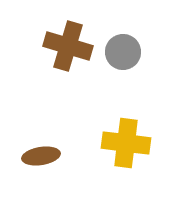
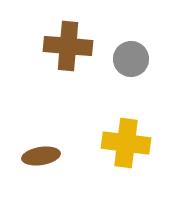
brown cross: rotated 12 degrees counterclockwise
gray circle: moved 8 px right, 7 px down
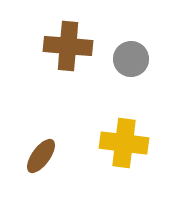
yellow cross: moved 2 px left
brown ellipse: rotated 45 degrees counterclockwise
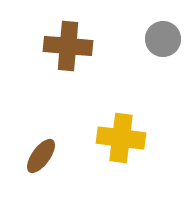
gray circle: moved 32 px right, 20 px up
yellow cross: moved 3 px left, 5 px up
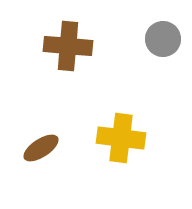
brown ellipse: moved 8 px up; rotated 21 degrees clockwise
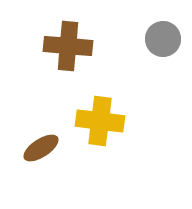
yellow cross: moved 21 px left, 17 px up
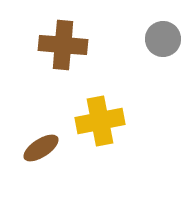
brown cross: moved 5 px left, 1 px up
yellow cross: rotated 18 degrees counterclockwise
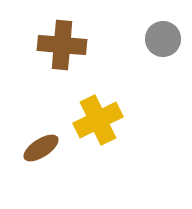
brown cross: moved 1 px left
yellow cross: moved 2 px left, 1 px up; rotated 15 degrees counterclockwise
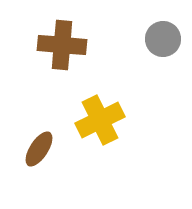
yellow cross: moved 2 px right
brown ellipse: moved 2 px left, 1 px down; rotated 24 degrees counterclockwise
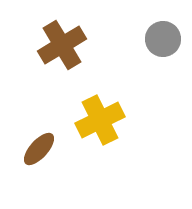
brown cross: rotated 36 degrees counterclockwise
brown ellipse: rotated 9 degrees clockwise
